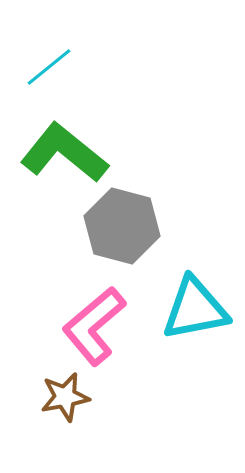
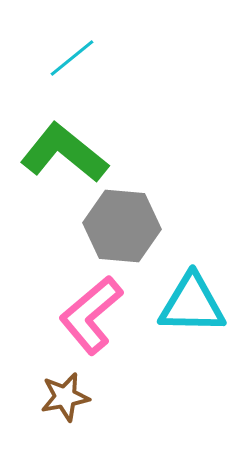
cyan line: moved 23 px right, 9 px up
gray hexagon: rotated 10 degrees counterclockwise
cyan triangle: moved 3 px left, 5 px up; rotated 12 degrees clockwise
pink L-shape: moved 3 px left, 11 px up
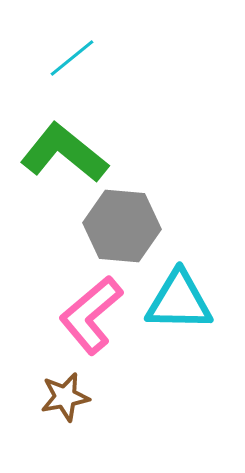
cyan triangle: moved 13 px left, 3 px up
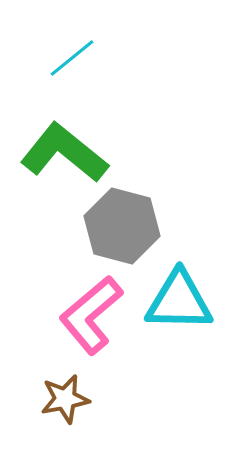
gray hexagon: rotated 10 degrees clockwise
brown star: moved 2 px down
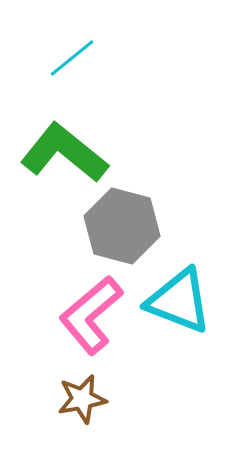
cyan triangle: rotated 20 degrees clockwise
brown star: moved 17 px right
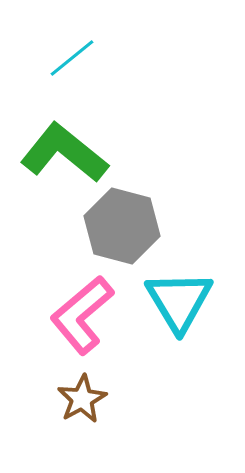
cyan triangle: rotated 38 degrees clockwise
pink L-shape: moved 9 px left
brown star: rotated 18 degrees counterclockwise
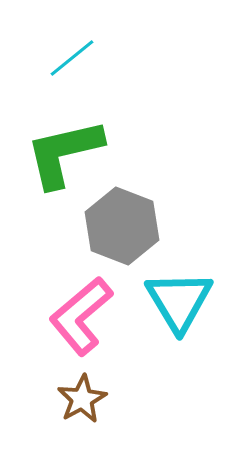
green L-shape: rotated 52 degrees counterclockwise
gray hexagon: rotated 6 degrees clockwise
pink L-shape: moved 1 px left, 1 px down
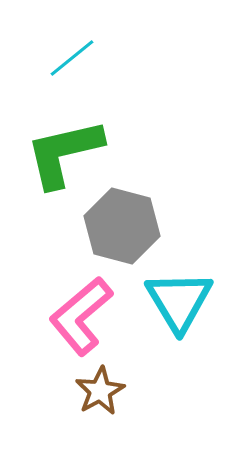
gray hexagon: rotated 6 degrees counterclockwise
brown star: moved 18 px right, 8 px up
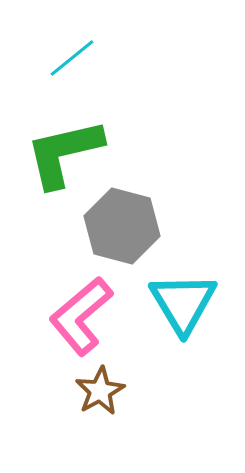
cyan triangle: moved 4 px right, 2 px down
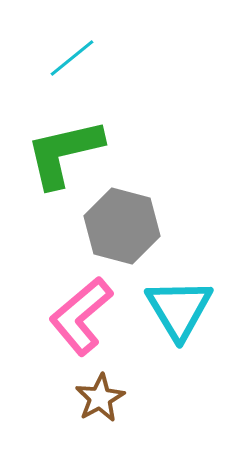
cyan triangle: moved 4 px left, 6 px down
brown star: moved 7 px down
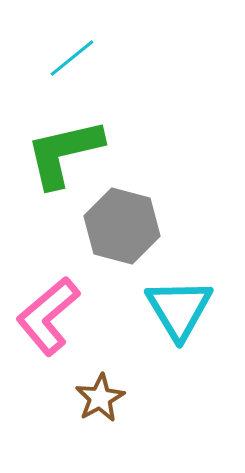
pink L-shape: moved 33 px left
